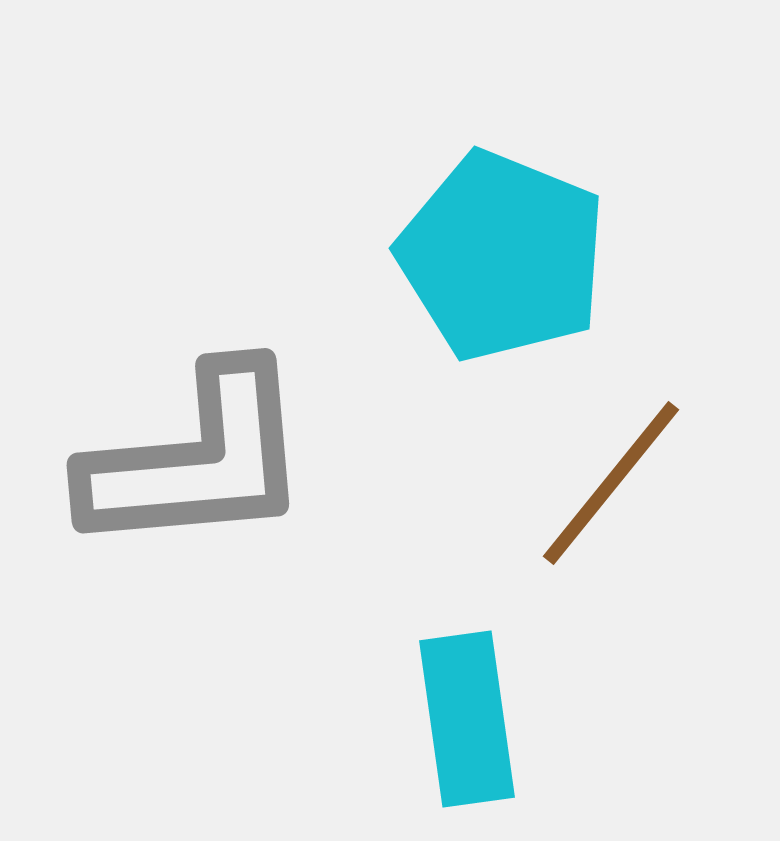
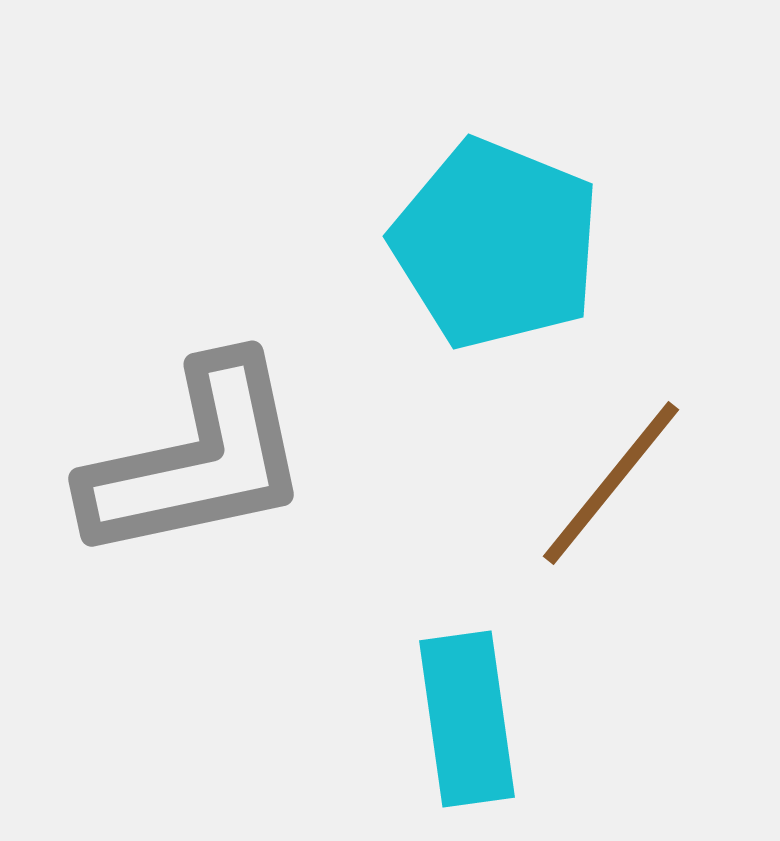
cyan pentagon: moved 6 px left, 12 px up
gray L-shape: rotated 7 degrees counterclockwise
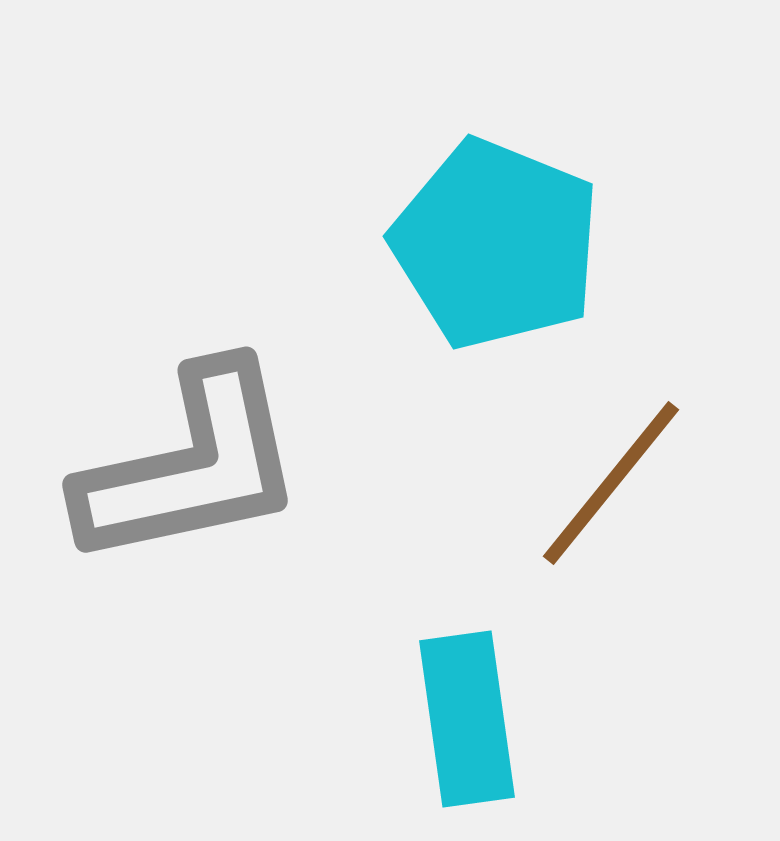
gray L-shape: moved 6 px left, 6 px down
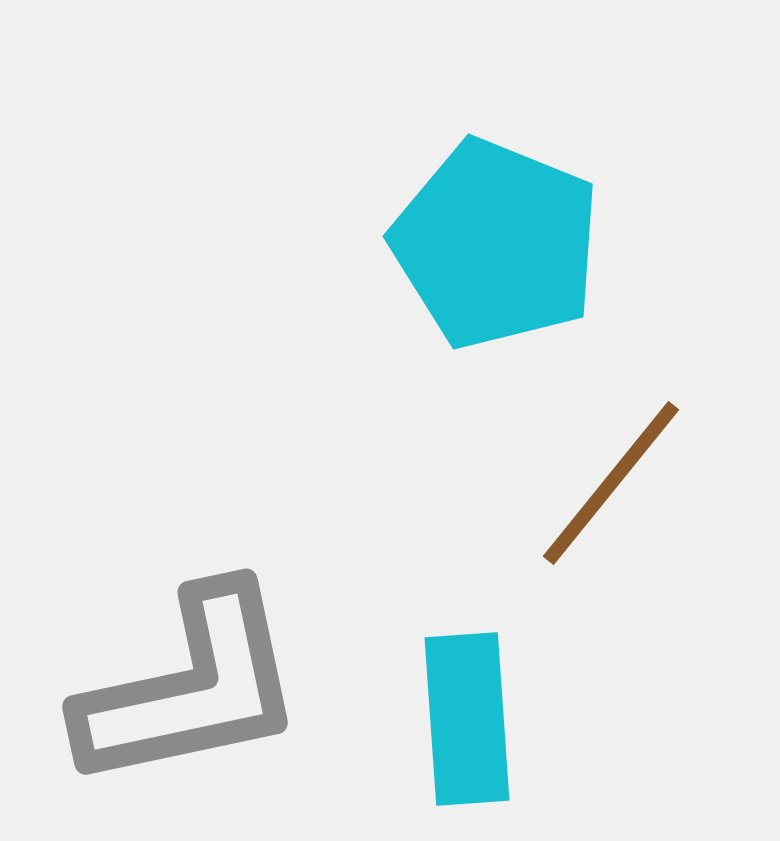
gray L-shape: moved 222 px down
cyan rectangle: rotated 4 degrees clockwise
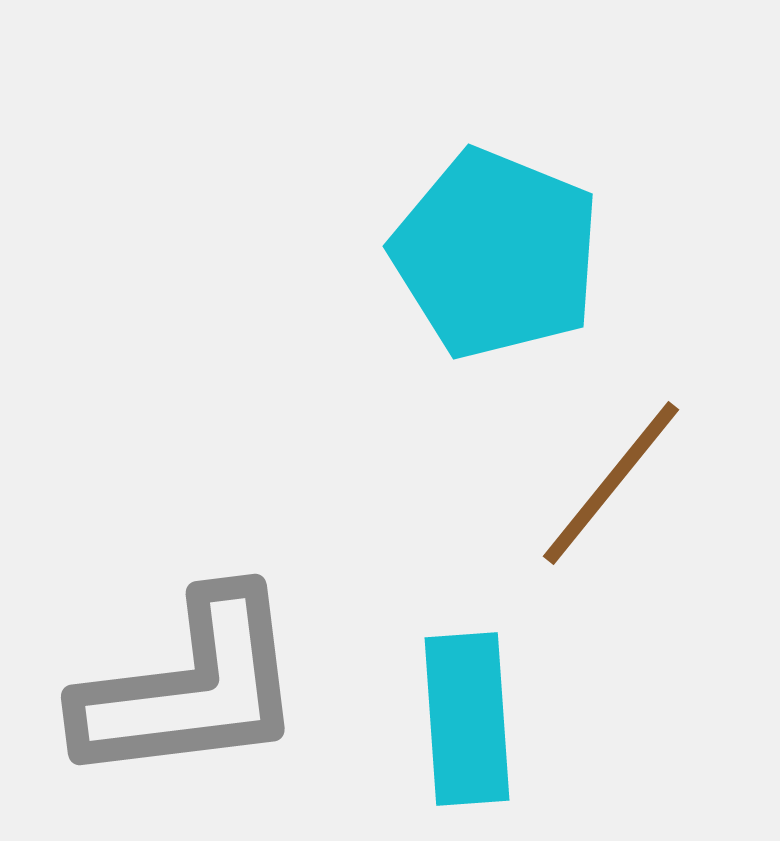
cyan pentagon: moved 10 px down
gray L-shape: rotated 5 degrees clockwise
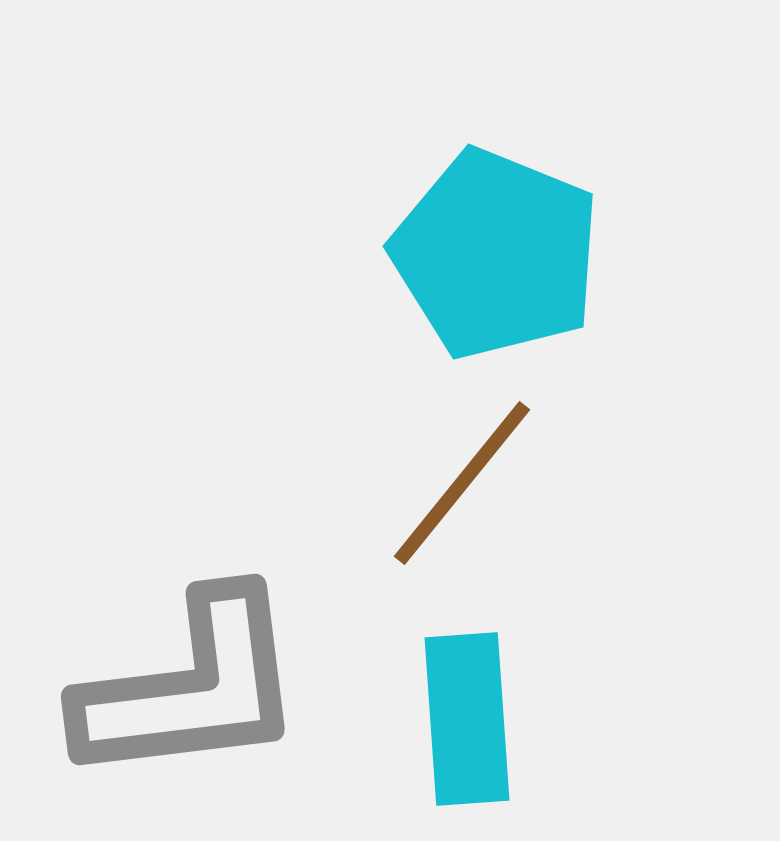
brown line: moved 149 px left
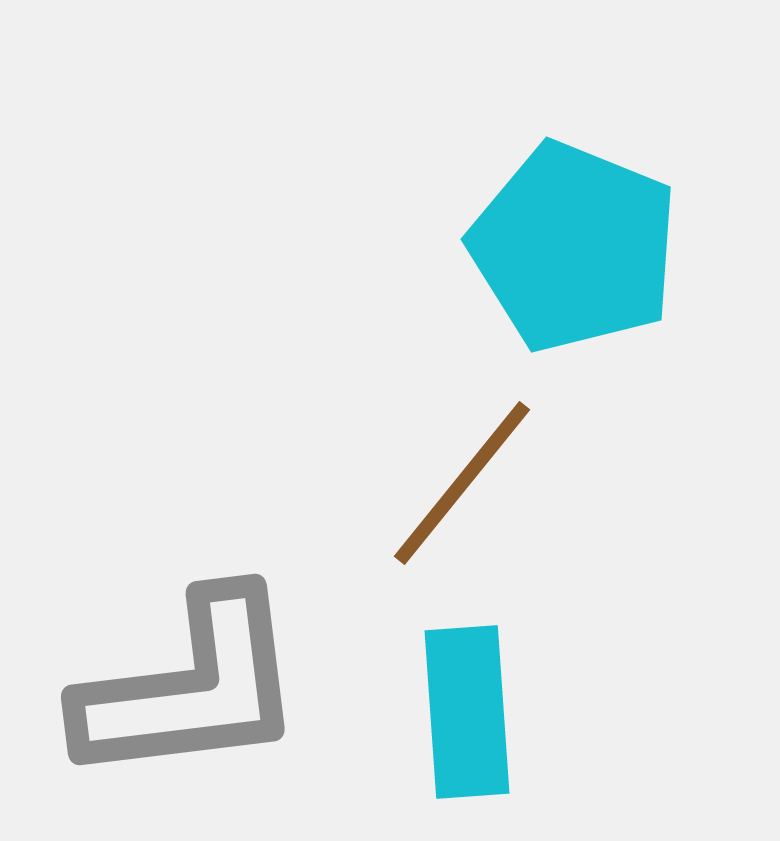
cyan pentagon: moved 78 px right, 7 px up
cyan rectangle: moved 7 px up
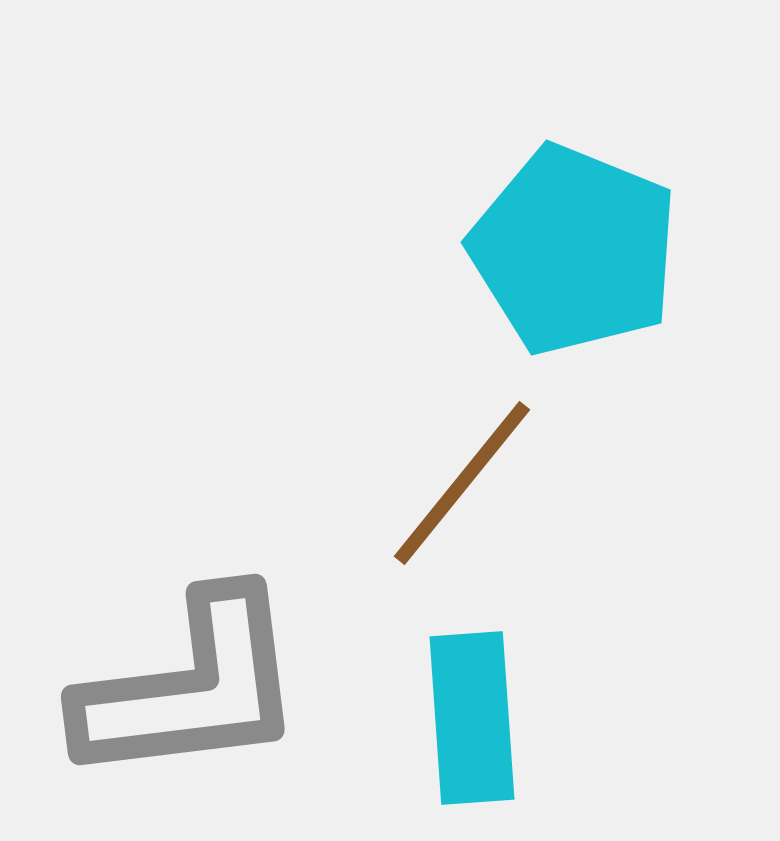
cyan pentagon: moved 3 px down
cyan rectangle: moved 5 px right, 6 px down
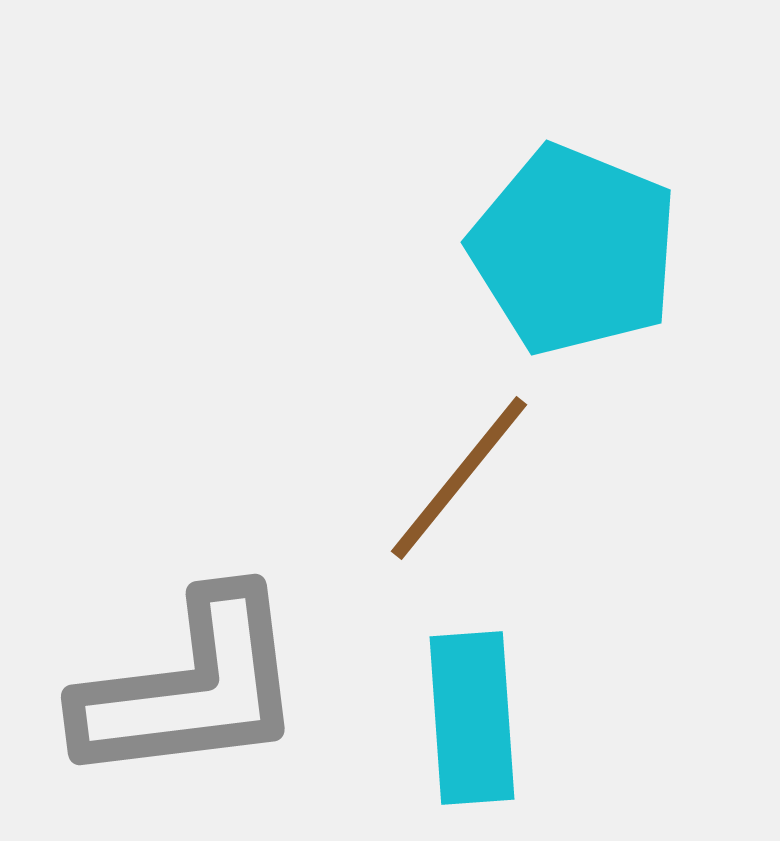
brown line: moved 3 px left, 5 px up
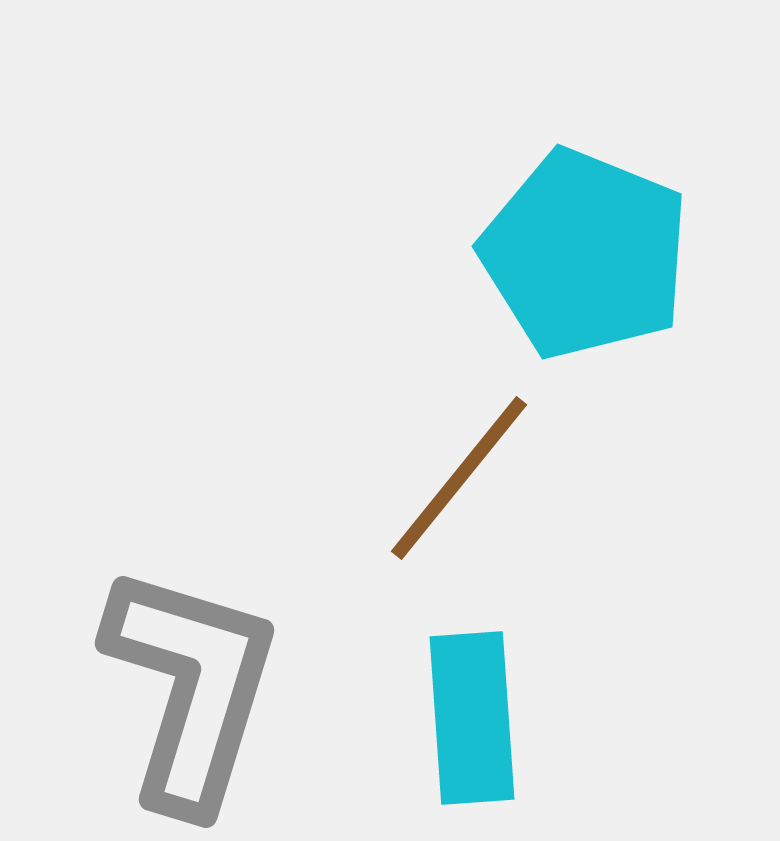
cyan pentagon: moved 11 px right, 4 px down
gray L-shape: rotated 66 degrees counterclockwise
